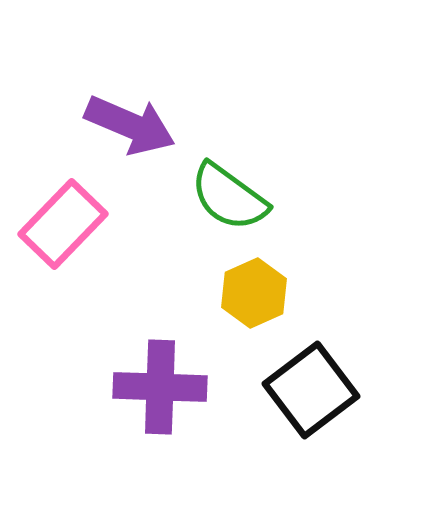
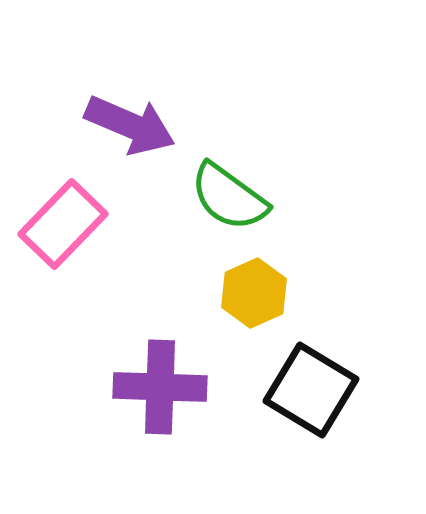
black square: rotated 22 degrees counterclockwise
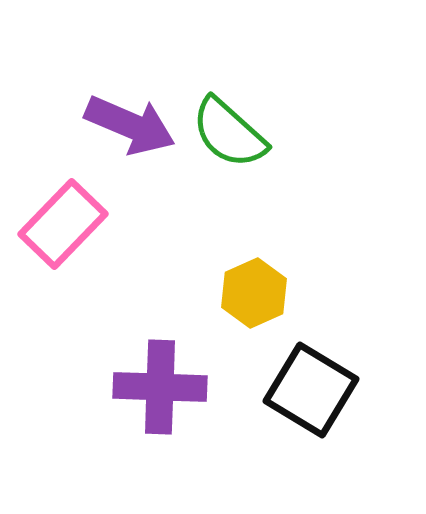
green semicircle: moved 64 px up; rotated 6 degrees clockwise
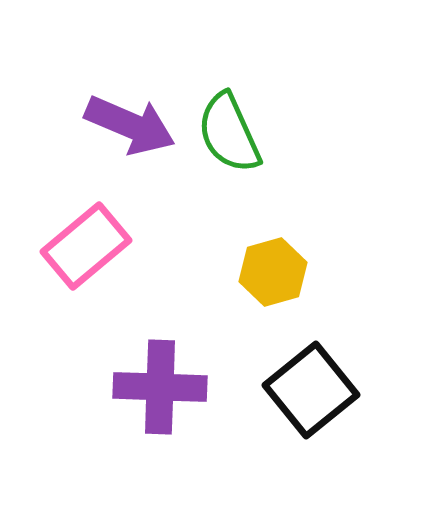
green semicircle: rotated 24 degrees clockwise
pink rectangle: moved 23 px right, 22 px down; rotated 6 degrees clockwise
yellow hexagon: moved 19 px right, 21 px up; rotated 8 degrees clockwise
black square: rotated 20 degrees clockwise
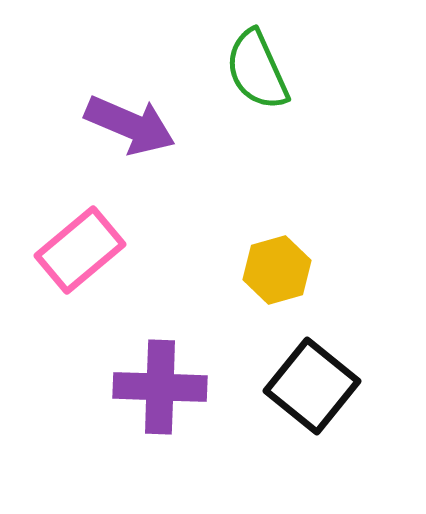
green semicircle: moved 28 px right, 63 px up
pink rectangle: moved 6 px left, 4 px down
yellow hexagon: moved 4 px right, 2 px up
black square: moved 1 px right, 4 px up; rotated 12 degrees counterclockwise
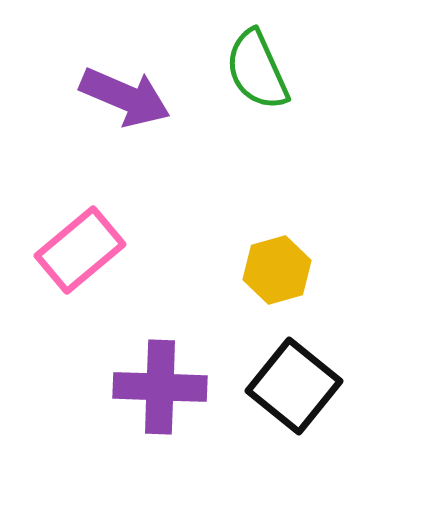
purple arrow: moved 5 px left, 28 px up
black square: moved 18 px left
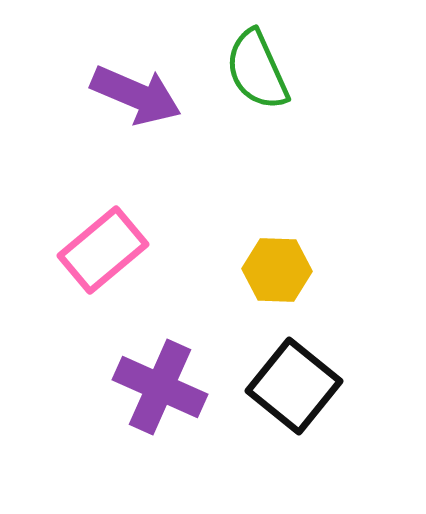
purple arrow: moved 11 px right, 2 px up
pink rectangle: moved 23 px right
yellow hexagon: rotated 18 degrees clockwise
purple cross: rotated 22 degrees clockwise
